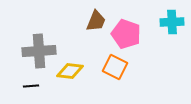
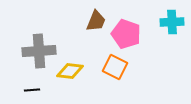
black line: moved 1 px right, 4 px down
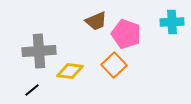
brown trapezoid: rotated 45 degrees clockwise
orange square: moved 1 px left, 2 px up; rotated 20 degrees clockwise
black line: rotated 35 degrees counterclockwise
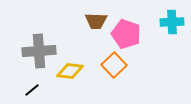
brown trapezoid: rotated 25 degrees clockwise
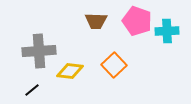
cyan cross: moved 5 px left, 9 px down
pink pentagon: moved 11 px right, 13 px up
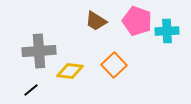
brown trapezoid: rotated 30 degrees clockwise
black line: moved 1 px left
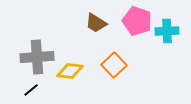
brown trapezoid: moved 2 px down
gray cross: moved 2 px left, 6 px down
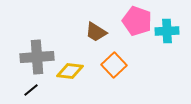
brown trapezoid: moved 9 px down
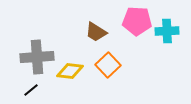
pink pentagon: rotated 16 degrees counterclockwise
orange square: moved 6 px left
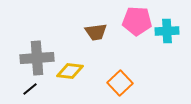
brown trapezoid: rotated 40 degrees counterclockwise
gray cross: moved 1 px down
orange square: moved 12 px right, 18 px down
black line: moved 1 px left, 1 px up
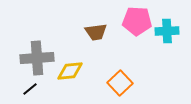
yellow diamond: rotated 12 degrees counterclockwise
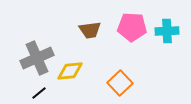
pink pentagon: moved 5 px left, 6 px down
brown trapezoid: moved 6 px left, 2 px up
gray cross: rotated 20 degrees counterclockwise
black line: moved 9 px right, 4 px down
